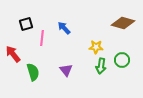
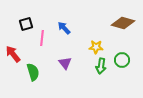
purple triangle: moved 1 px left, 7 px up
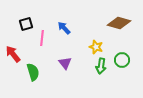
brown diamond: moved 4 px left
yellow star: rotated 16 degrees clockwise
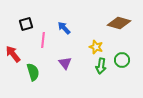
pink line: moved 1 px right, 2 px down
